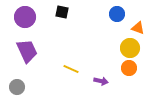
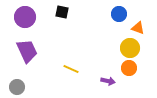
blue circle: moved 2 px right
purple arrow: moved 7 px right
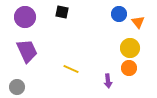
orange triangle: moved 6 px up; rotated 32 degrees clockwise
purple arrow: rotated 72 degrees clockwise
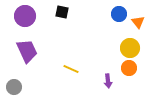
purple circle: moved 1 px up
gray circle: moved 3 px left
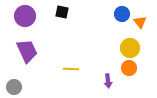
blue circle: moved 3 px right
orange triangle: moved 2 px right
yellow line: rotated 21 degrees counterclockwise
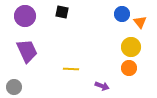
yellow circle: moved 1 px right, 1 px up
purple arrow: moved 6 px left, 5 px down; rotated 64 degrees counterclockwise
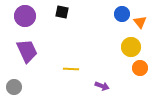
orange circle: moved 11 px right
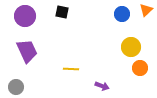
orange triangle: moved 6 px right, 12 px up; rotated 24 degrees clockwise
gray circle: moved 2 px right
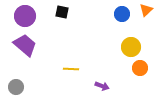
purple trapezoid: moved 2 px left, 6 px up; rotated 25 degrees counterclockwise
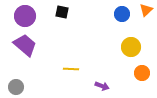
orange circle: moved 2 px right, 5 px down
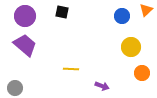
blue circle: moved 2 px down
gray circle: moved 1 px left, 1 px down
